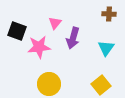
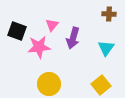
pink triangle: moved 3 px left, 2 px down
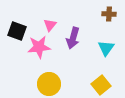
pink triangle: moved 2 px left
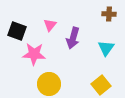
pink star: moved 5 px left, 7 px down; rotated 10 degrees clockwise
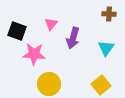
pink triangle: moved 1 px right, 1 px up
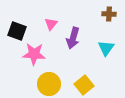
yellow square: moved 17 px left
